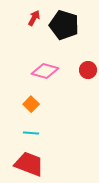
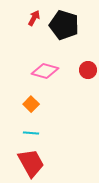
red trapezoid: moved 2 px right, 1 px up; rotated 40 degrees clockwise
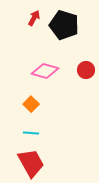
red circle: moved 2 px left
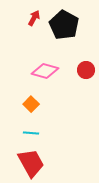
black pentagon: rotated 12 degrees clockwise
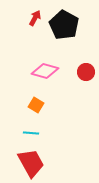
red arrow: moved 1 px right
red circle: moved 2 px down
orange square: moved 5 px right, 1 px down; rotated 14 degrees counterclockwise
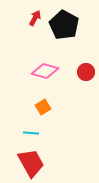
orange square: moved 7 px right, 2 px down; rotated 28 degrees clockwise
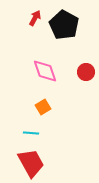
pink diamond: rotated 56 degrees clockwise
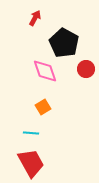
black pentagon: moved 18 px down
red circle: moved 3 px up
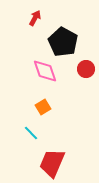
black pentagon: moved 1 px left, 1 px up
cyan line: rotated 42 degrees clockwise
red trapezoid: moved 21 px right; rotated 128 degrees counterclockwise
